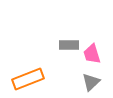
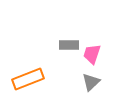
pink trapezoid: rotated 35 degrees clockwise
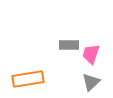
pink trapezoid: moved 1 px left
orange rectangle: rotated 12 degrees clockwise
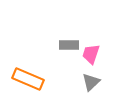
orange rectangle: rotated 32 degrees clockwise
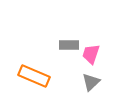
orange rectangle: moved 6 px right, 3 px up
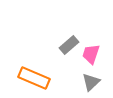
gray rectangle: rotated 42 degrees counterclockwise
orange rectangle: moved 2 px down
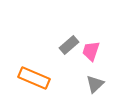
pink trapezoid: moved 3 px up
gray triangle: moved 4 px right, 2 px down
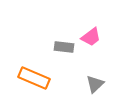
gray rectangle: moved 5 px left, 2 px down; rotated 48 degrees clockwise
pink trapezoid: moved 14 px up; rotated 145 degrees counterclockwise
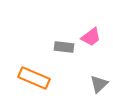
gray triangle: moved 4 px right
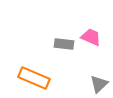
pink trapezoid: rotated 120 degrees counterclockwise
gray rectangle: moved 3 px up
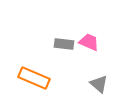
pink trapezoid: moved 2 px left, 5 px down
gray triangle: rotated 36 degrees counterclockwise
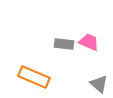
orange rectangle: moved 1 px up
